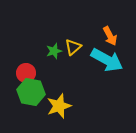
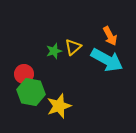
red circle: moved 2 px left, 1 px down
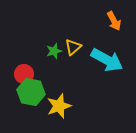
orange arrow: moved 4 px right, 15 px up
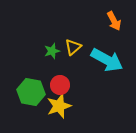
green star: moved 2 px left
red circle: moved 36 px right, 11 px down
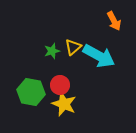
cyan arrow: moved 8 px left, 4 px up
yellow star: moved 5 px right, 2 px up; rotated 30 degrees counterclockwise
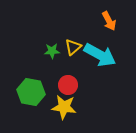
orange arrow: moved 5 px left
green star: rotated 14 degrees clockwise
cyan arrow: moved 1 px right, 1 px up
red circle: moved 8 px right
yellow star: moved 3 px down; rotated 15 degrees counterclockwise
